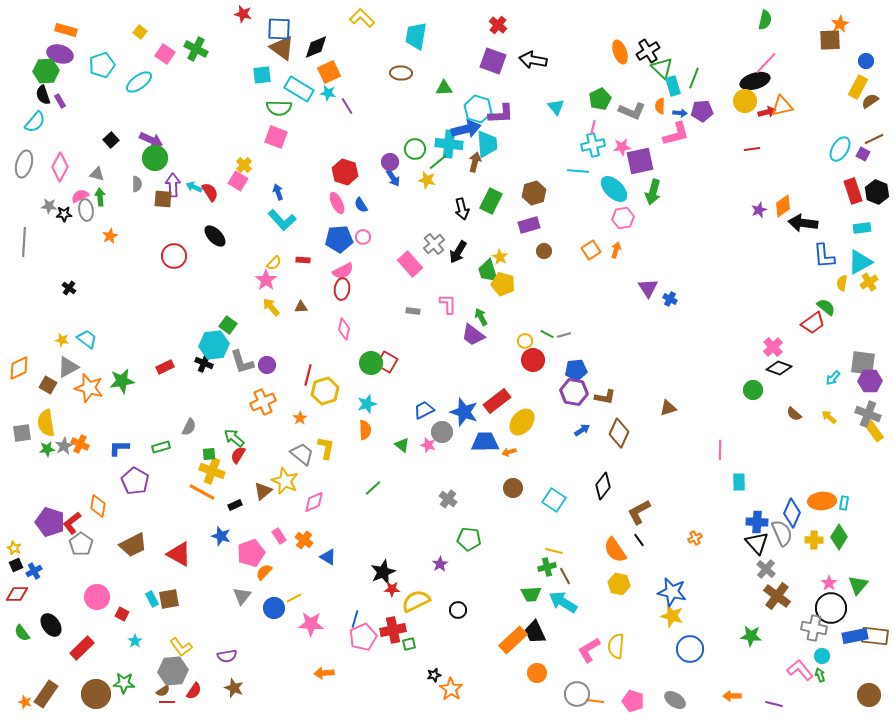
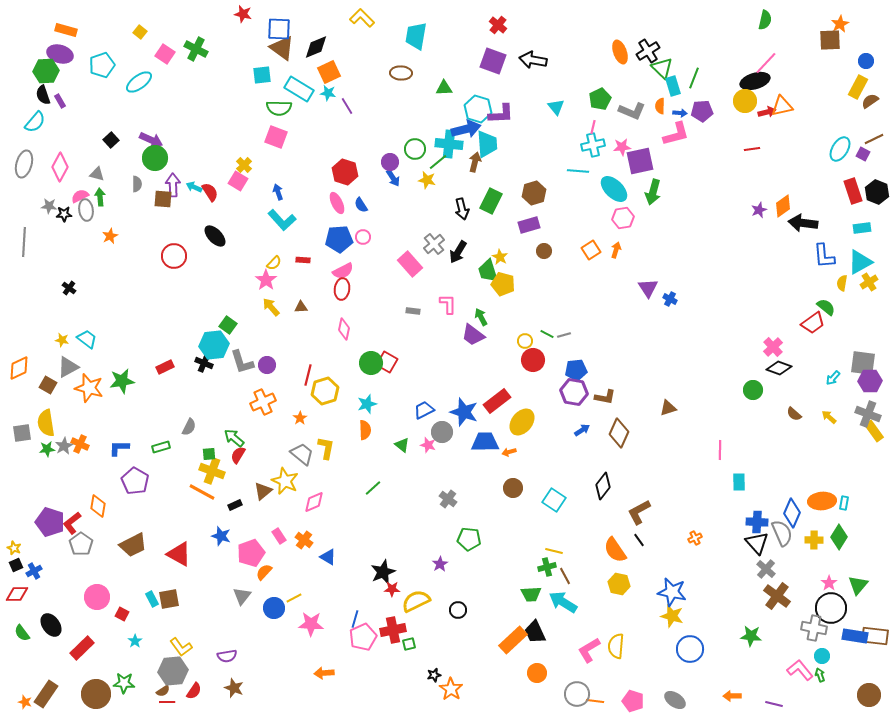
blue rectangle at (855, 636): rotated 20 degrees clockwise
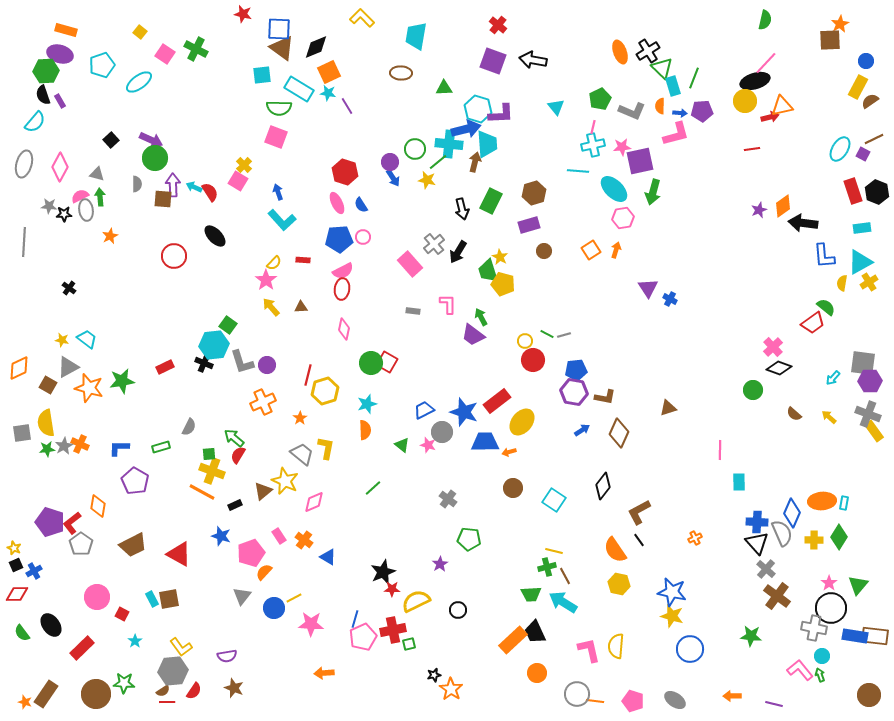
red arrow at (767, 112): moved 3 px right, 5 px down
pink L-shape at (589, 650): rotated 108 degrees clockwise
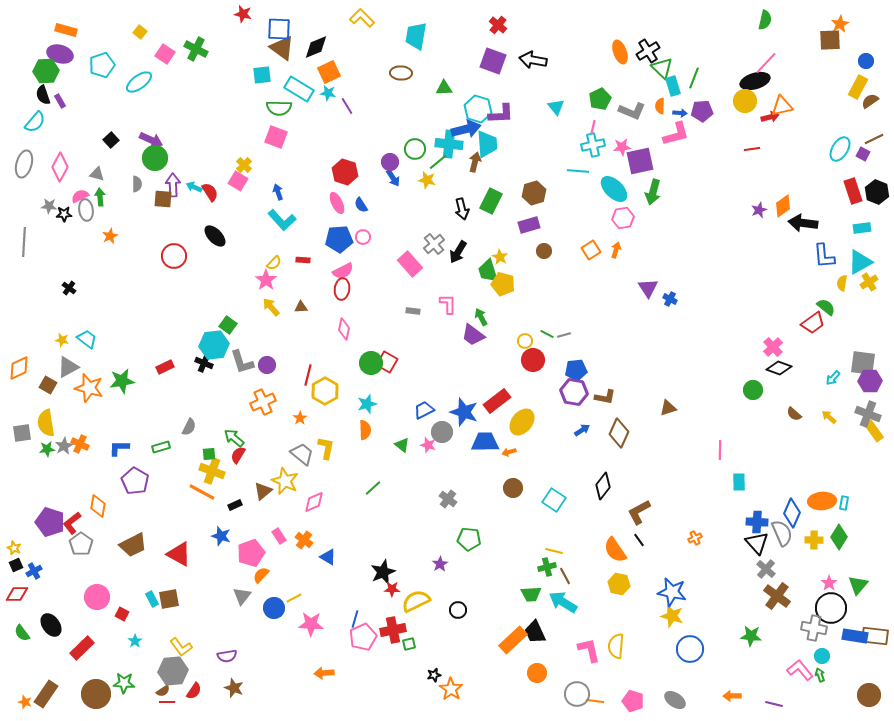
yellow hexagon at (325, 391): rotated 12 degrees counterclockwise
orange semicircle at (264, 572): moved 3 px left, 3 px down
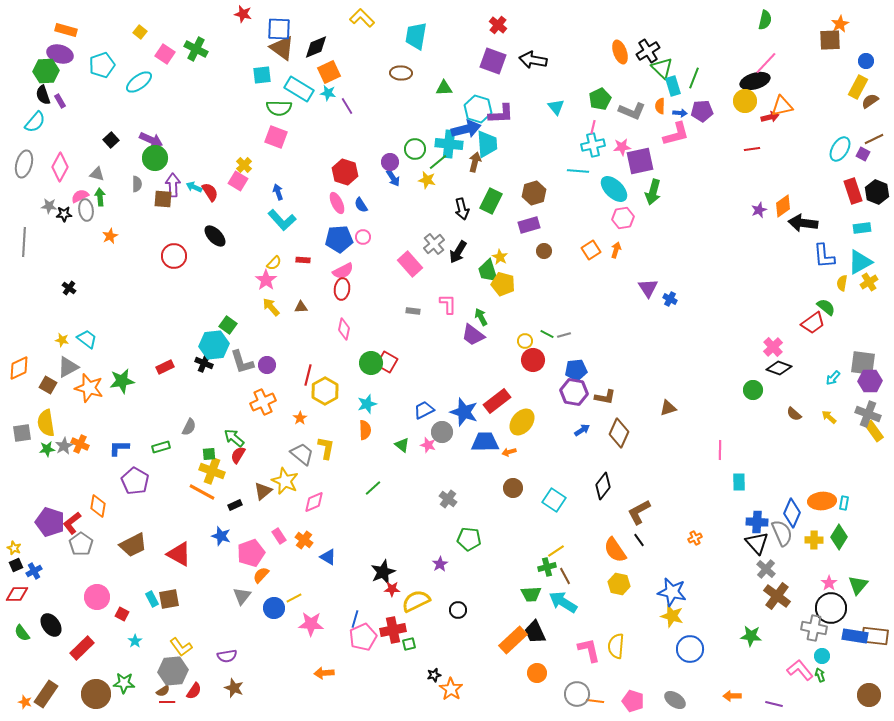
yellow line at (554, 551): moved 2 px right; rotated 48 degrees counterclockwise
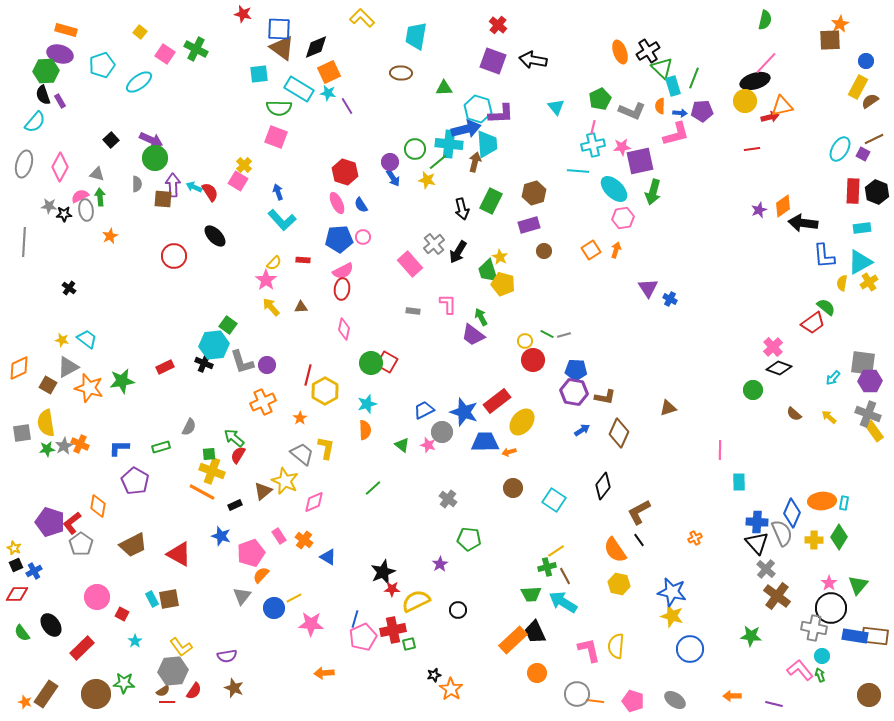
cyan square at (262, 75): moved 3 px left, 1 px up
red rectangle at (853, 191): rotated 20 degrees clockwise
blue pentagon at (576, 370): rotated 10 degrees clockwise
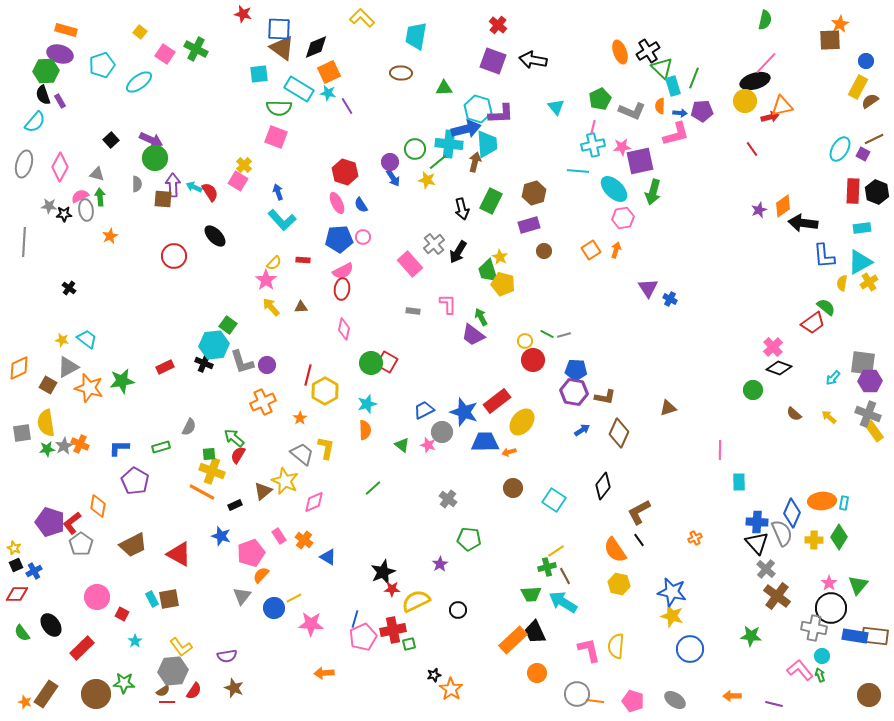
red line at (752, 149): rotated 63 degrees clockwise
